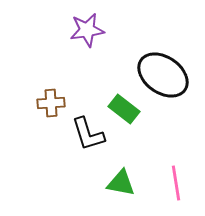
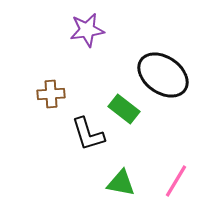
brown cross: moved 9 px up
pink line: moved 2 px up; rotated 40 degrees clockwise
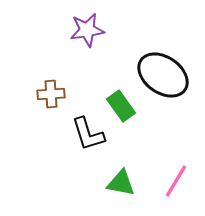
green rectangle: moved 3 px left, 3 px up; rotated 16 degrees clockwise
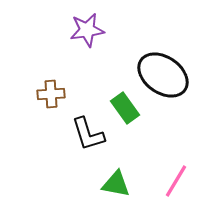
green rectangle: moved 4 px right, 2 px down
green triangle: moved 5 px left, 1 px down
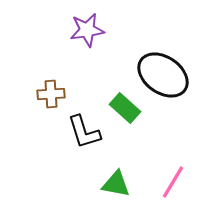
green rectangle: rotated 12 degrees counterclockwise
black L-shape: moved 4 px left, 2 px up
pink line: moved 3 px left, 1 px down
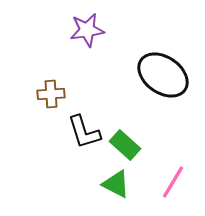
green rectangle: moved 37 px down
green triangle: rotated 16 degrees clockwise
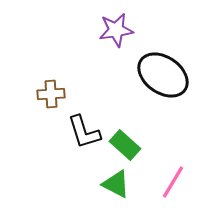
purple star: moved 29 px right
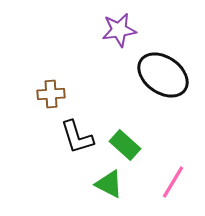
purple star: moved 3 px right
black L-shape: moved 7 px left, 5 px down
green triangle: moved 7 px left
